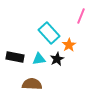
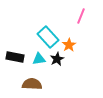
cyan rectangle: moved 1 px left, 4 px down
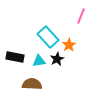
cyan triangle: moved 2 px down
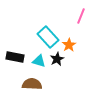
cyan triangle: rotated 24 degrees clockwise
